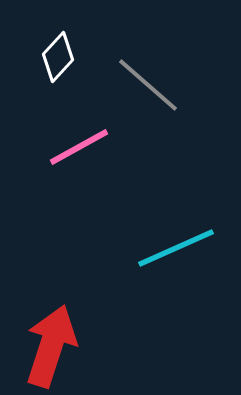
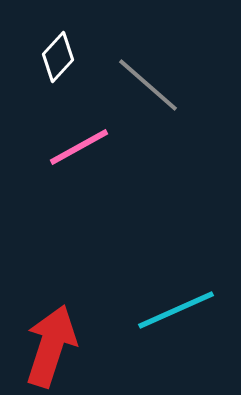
cyan line: moved 62 px down
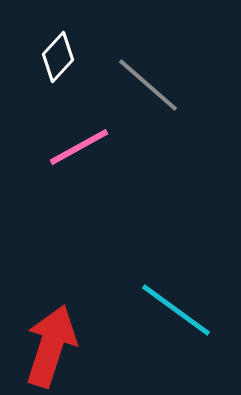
cyan line: rotated 60 degrees clockwise
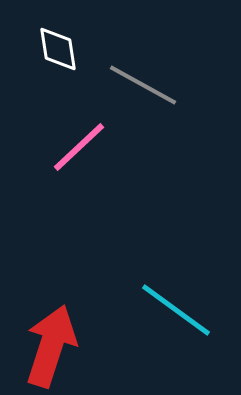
white diamond: moved 8 px up; rotated 51 degrees counterclockwise
gray line: moved 5 px left; rotated 12 degrees counterclockwise
pink line: rotated 14 degrees counterclockwise
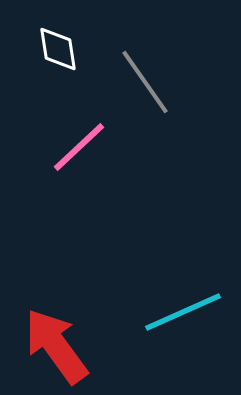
gray line: moved 2 px right, 3 px up; rotated 26 degrees clockwise
cyan line: moved 7 px right, 2 px down; rotated 60 degrees counterclockwise
red arrow: moved 5 px right; rotated 54 degrees counterclockwise
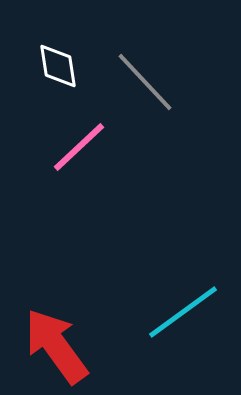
white diamond: moved 17 px down
gray line: rotated 8 degrees counterclockwise
cyan line: rotated 12 degrees counterclockwise
